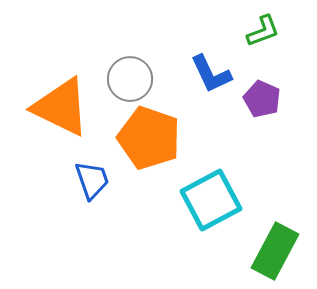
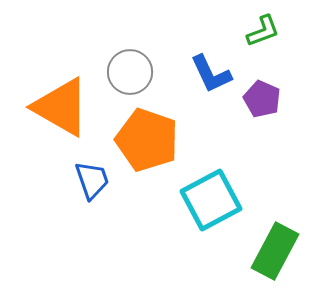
gray circle: moved 7 px up
orange triangle: rotated 4 degrees clockwise
orange pentagon: moved 2 px left, 2 px down
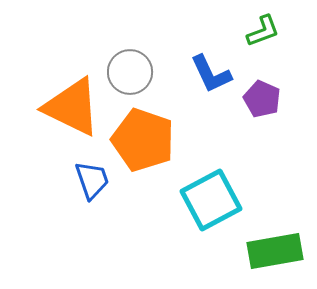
orange triangle: moved 11 px right; rotated 4 degrees counterclockwise
orange pentagon: moved 4 px left
green rectangle: rotated 52 degrees clockwise
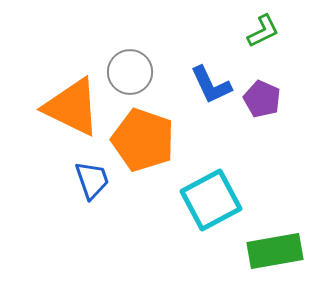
green L-shape: rotated 6 degrees counterclockwise
blue L-shape: moved 11 px down
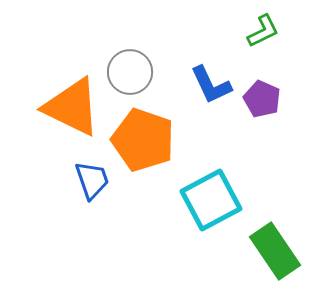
green rectangle: rotated 66 degrees clockwise
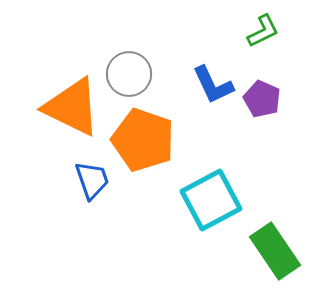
gray circle: moved 1 px left, 2 px down
blue L-shape: moved 2 px right
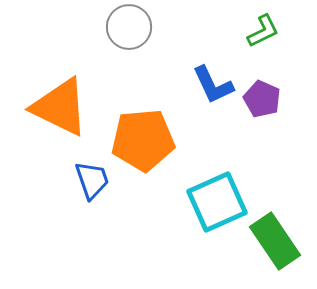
gray circle: moved 47 px up
orange triangle: moved 12 px left
orange pentagon: rotated 24 degrees counterclockwise
cyan square: moved 6 px right, 2 px down; rotated 4 degrees clockwise
green rectangle: moved 10 px up
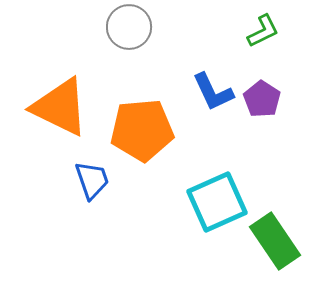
blue L-shape: moved 7 px down
purple pentagon: rotated 9 degrees clockwise
orange pentagon: moved 1 px left, 10 px up
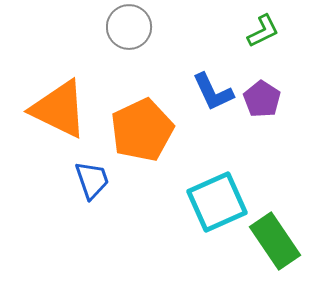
orange triangle: moved 1 px left, 2 px down
orange pentagon: rotated 20 degrees counterclockwise
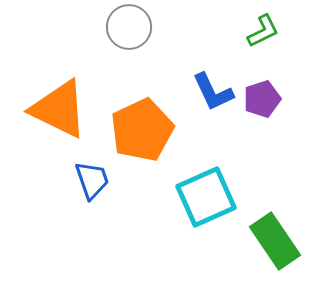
purple pentagon: rotated 21 degrees clockwise
cyan square: moved 11 px left, 5 px up
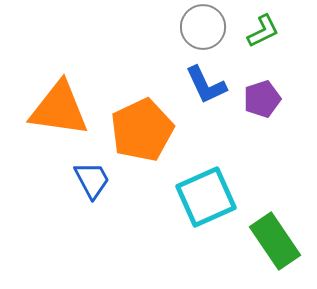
gray circle: moved 74 px right
blue L-shape: moved 7 px left, 7 px up
orange triangle: rotated 18 degrees counterclockwise
blue trapezoid: rotated 9 degrees counterclockwise
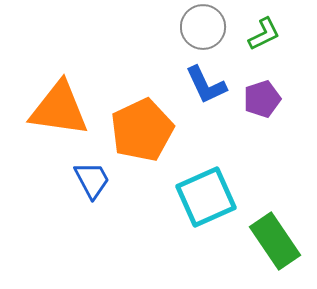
green L-shape: moved 1 px right, 3 px down
